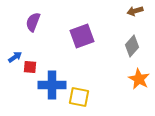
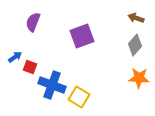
brown arrow: moved 1 px right, 7 px down; rotated 35 degrees clockwise
gray diamond: moved 3 px right, 1 px up
red square: rotated 16 degrees clockwise
orange star: moved 1 px up; rotated 25 degrees counterclockwise
blue cross: rotated 20 degrees clockwise
yellow square: rotated 20 degrees clockwise
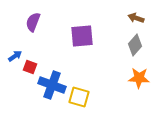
purple square: rotated 15 degrees clockwise
blue arrow: moved 1 px up
yellow square: rotated 15 degrees counterclockwise
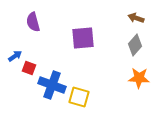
purple semicircle: rotated 36 degrees counterclockwise
purple square: moved 1 px right, 2 px down
red square: moved 1 px left, 1 px down
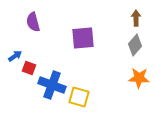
brown arrow: rotated 70 degrees clockwise
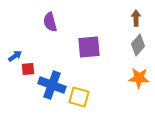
purple semicircle: moved 17 px right
purple square: moved 6 px right, 9 px down
gray diamond: moved 3 px right
red square: moved 1 px left, 1 px down; rotated 24 degrees counterclockwise
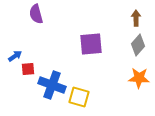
purple semicircle: moved 14 px left, 8 px up
purple square: moved 2 px right, 3 px up
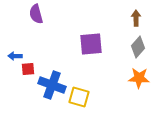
gray diamond: moved 2 px down
blue arrow: rotated 144 degrees counterclockwise
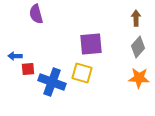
blue cross: moved 3 px up
yellow square: moved 3 px right, 24 px up
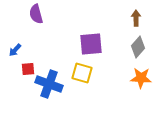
blue arrow: moved 6 px up; rotated 48 degrees counterclockwise
orange star: moved 2 px right
blue cross: moved 3 px left, 2 px down
